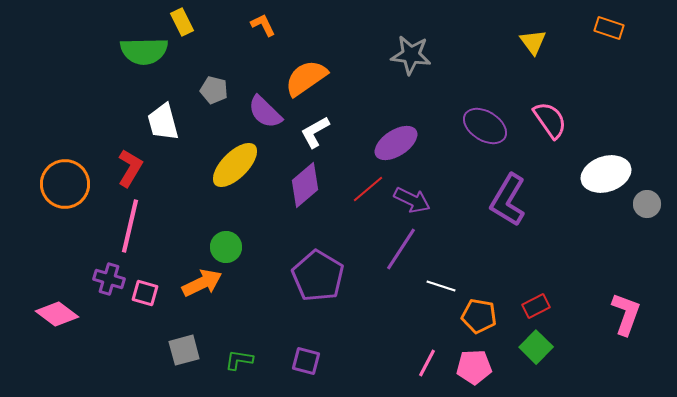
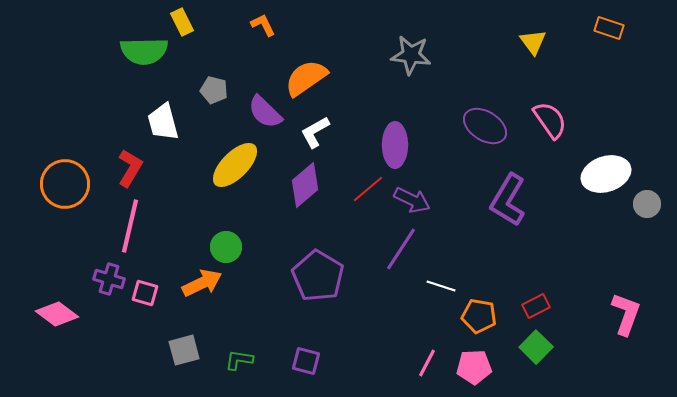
purple ellipse at (396, 143): moved 1 px left, 2 px down; rotated 57 degrees counterclockwise
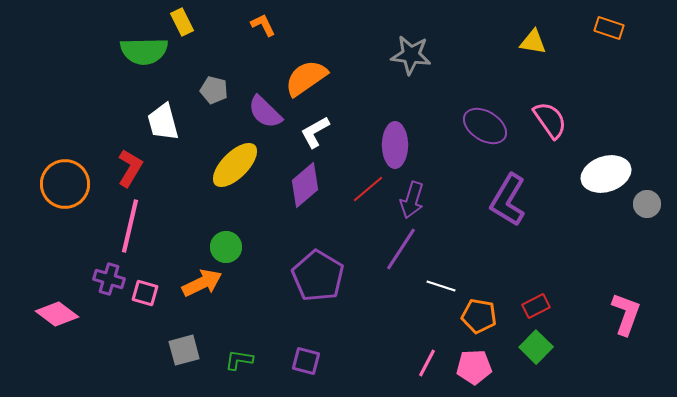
yellow triangle at (533, 42): rotated 44 degrees counterclockwise
purple arrow at (412, 200): rotated 81 degrees clockwise
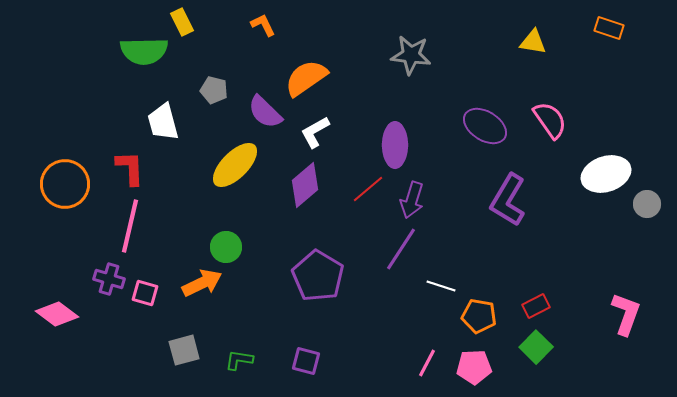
red L-shape at (130, 168): rotated 33 degrees counterclockwise
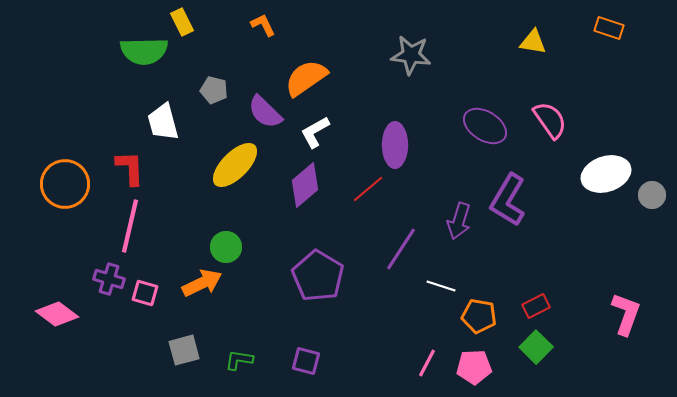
purple arrow at (412, 200): moved 47 px right, 21 px down
gray circle at (647, 204): moved 5 px right, 9 px up
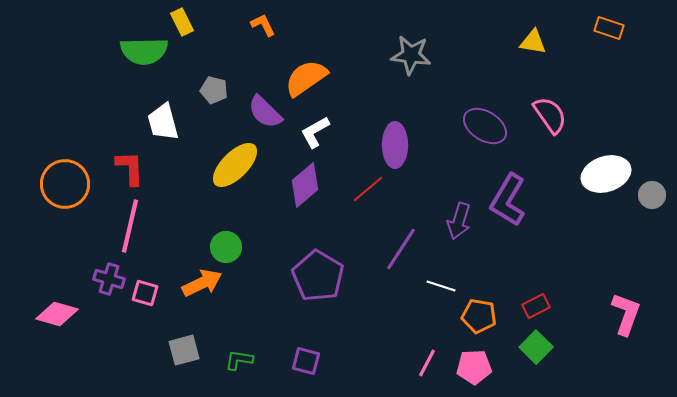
pink semicircle at (550, 120): moved 5 px up
pink diamond at (57, 314): rotated 21 degrees counterclockwise
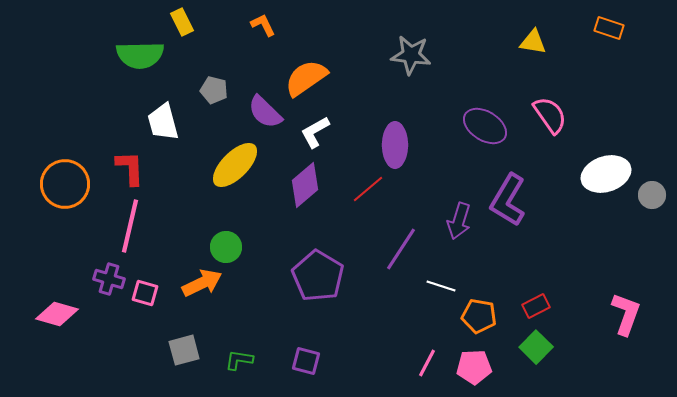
green semicircle at (144, 51): moved 4 px left, 4 px down
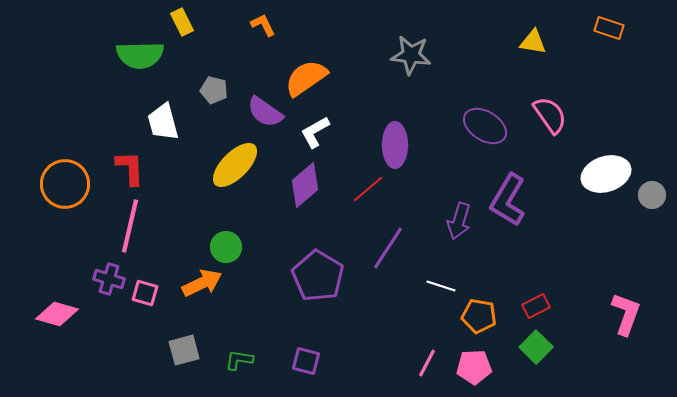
purple semicircle at (265, 112): rotated 9 degrees counterclockwise
purple line at (401, 249): moved 13 px left, 1 px up
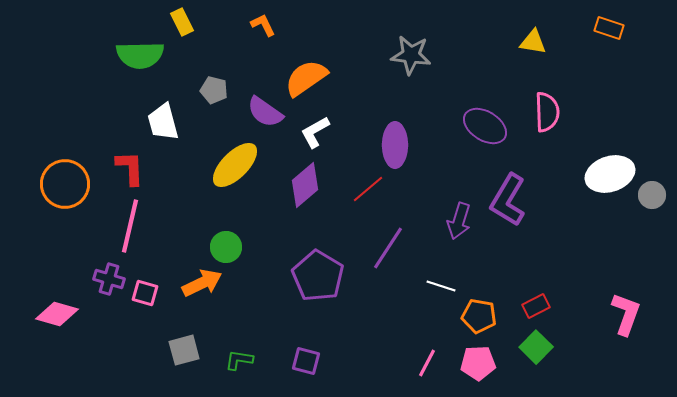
pink semicircle at (550, 115): moved 3 px left, 3 px up; rotated 33 degrees clockwise
white ellipse at (606, 174): moved 4 px right
pink pentagon at (474, 367): moved 4 px right, 4 px up
